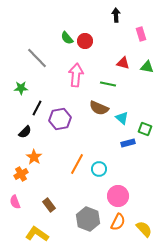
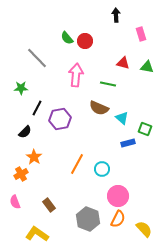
cyan circle: moved 3 px right
orange semicircle: moved 3 px up
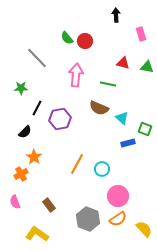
orange semicircle: rotated 30 degrees clockwise
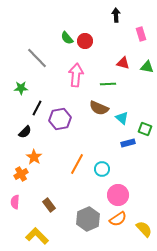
green line: rotated 14 degrees counterclockwise
pink circle: moved 1 px up
pink semicircle: rotated 24 degrees clockwise
gray hexagon: rotated 15 degrees clockwise
yellow L-shape: moved 2 px down; rotated 10 degrees clockwise
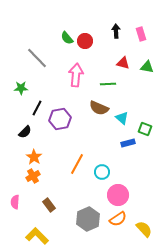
black arrow: moved 16 px down
cyan circle: moved 3 px down
orange cross: moved 12 px right, 2 px down
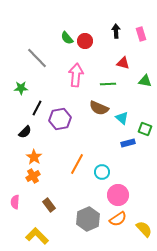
green triangle: moved 2 px left, 14 px down
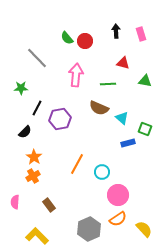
gray hexagon: moved 1 px right, 10 px down
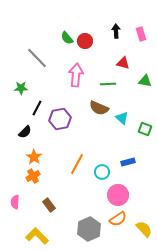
blue rectangle: moved 19 px down
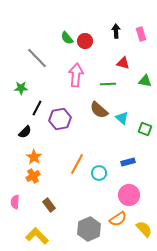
brown semicircle: moved 2 px down; rotated 18 degrees clockwise
cyan circle: moved 3 px left, 1 px down
pink circle: moved 11 px right
